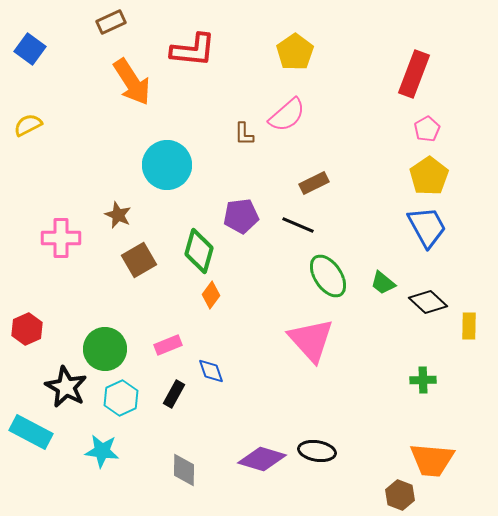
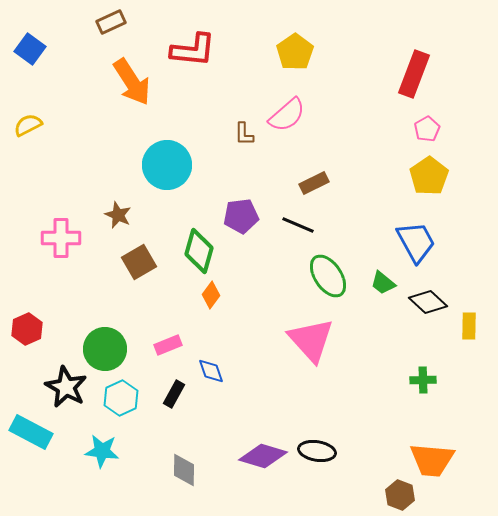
blue trapezoid at (427, 227): moved 11 px left, 15 px down
brown square at (139, 260): moved 2 px down
purple diamond at (262, 459): moved 1 px right, 3 px up
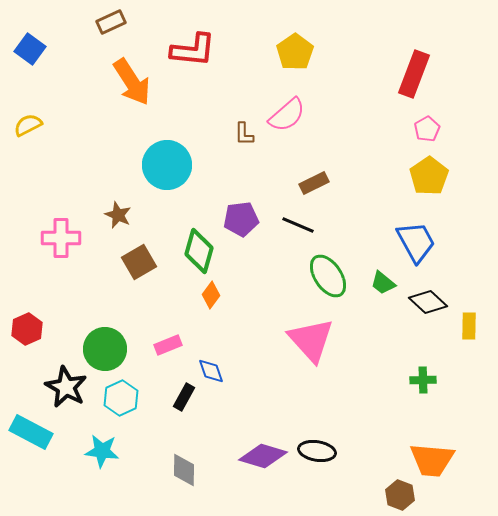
purple pentagon at (241, 216): moved 3 px down
black rectangle at (174, 394): moved 10 px right, 3 px down
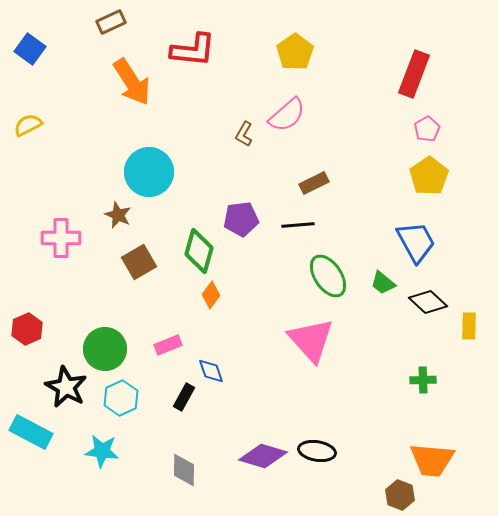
brown L-shape at (244, 134): rotated 30 degrees clockwise
cyan circle at (167, 165): moved 18 px left, 7 px down
black line at (298, 225): rotated 28 degrees counterclockwise
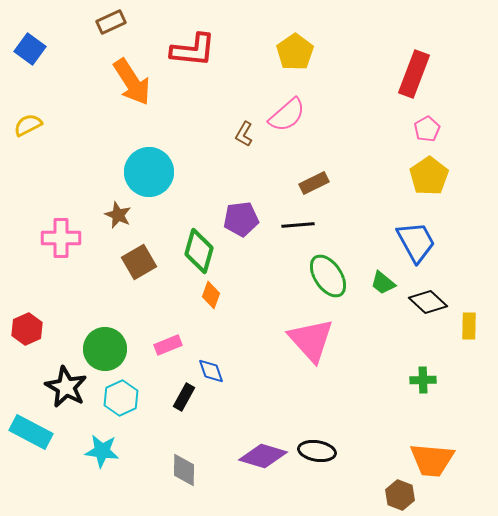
orange diamond at (211, 295): rotated 16 degrees counterclockwise
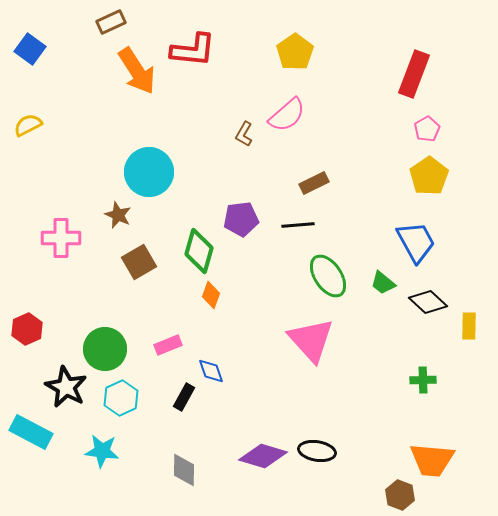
orange arrow at (132, 82): moved 5 px right, 11 px up
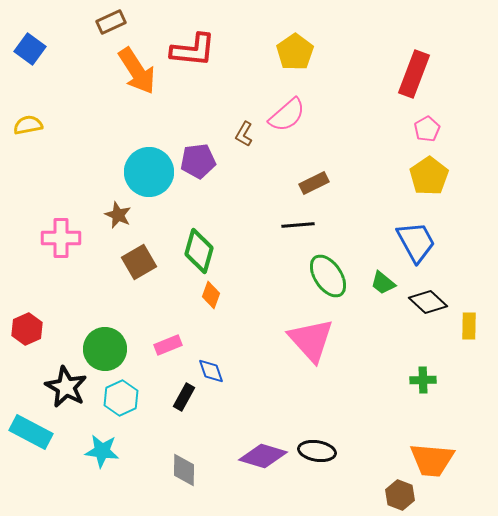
yellow semicircle at (28, 125): rotated 16 degrees clockwise
purple pentagon at (241, 219): moved 43 px left, 58 px up
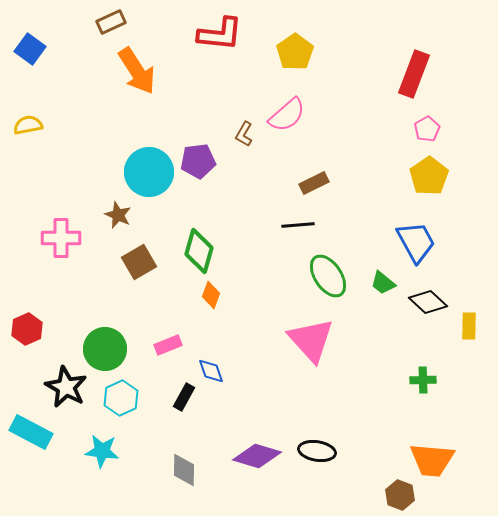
red L-shape at (193, 50): moved 27 px right, 16 px up
purple diamond at (263, 456): moved 6 px left
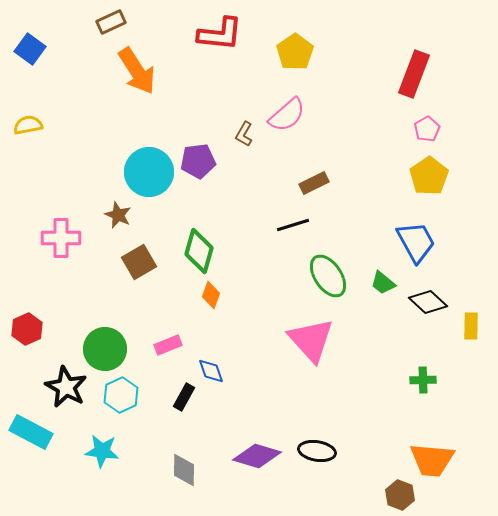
black line at (298, 225): moved 5 px left; rotated 12 degrees counterclockwise
yellow rectangle at (469, 326): moved 2 px right
cyan hexagon at (121, 398): moved 3 px up
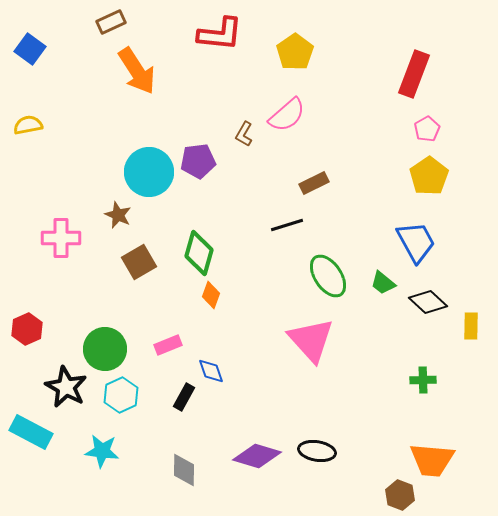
black line at (293, 225): moved 6 px left
green diamond at (199, 251): moved 2 px down
